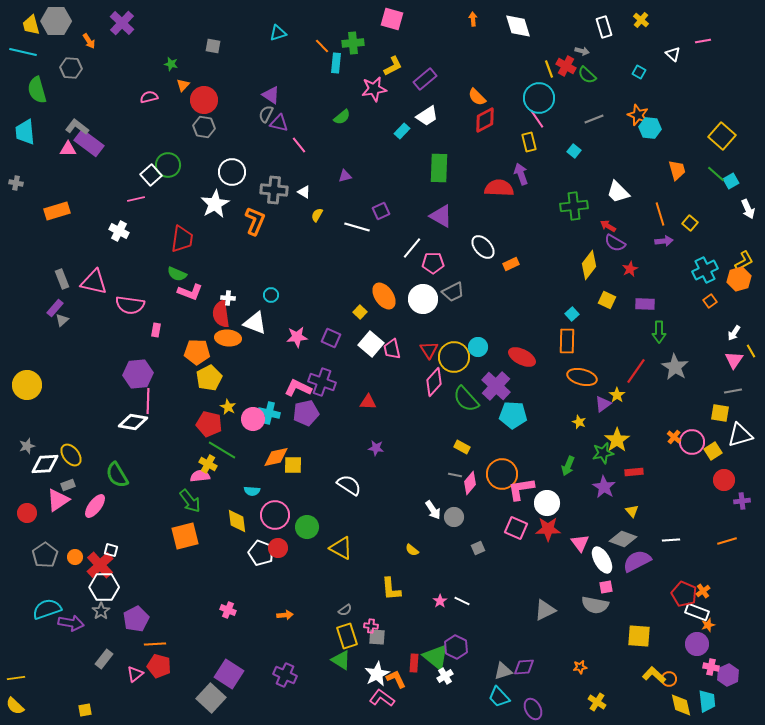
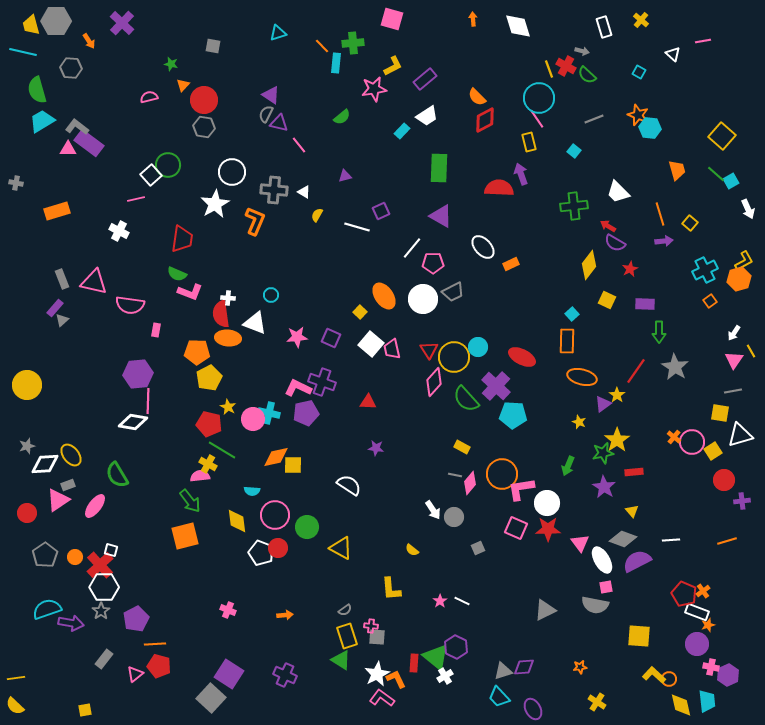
cyan trapezoid at (25, 132): moved 17 px right, 11 px up; rotated 64 degrees clockwise
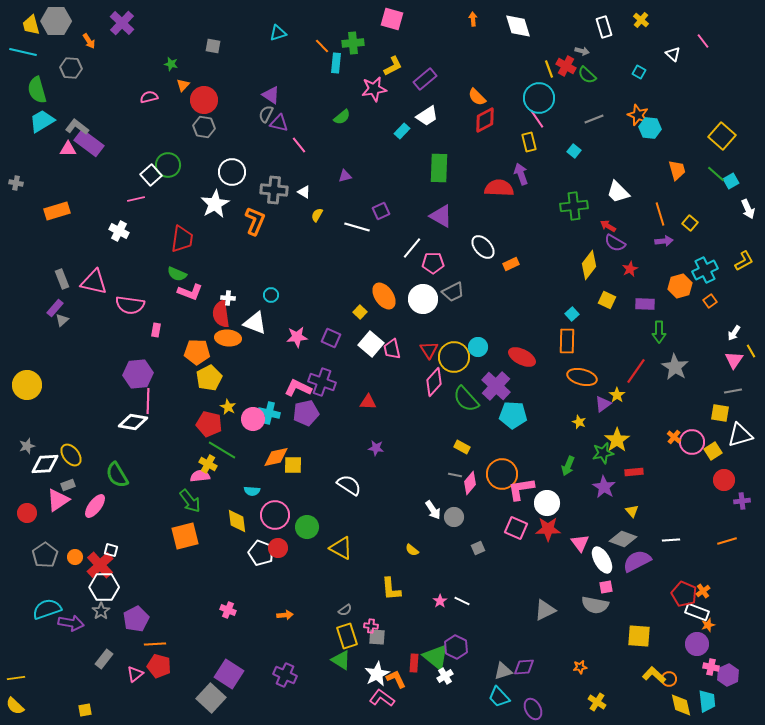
pink line at (703, 41): rotated 63 degrees clockwise
orange hexagon at (739, 279): moved 59 px left, 7 px down
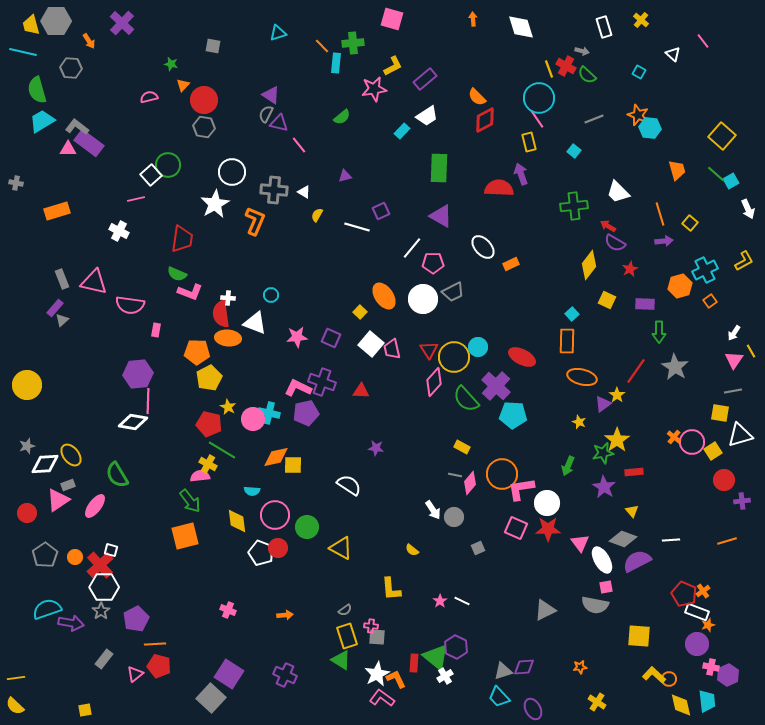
white diamond at (518, 26): moved 3 px right, 1 px down
red triangle at (368, 402): moved 7 px left, 11 px up
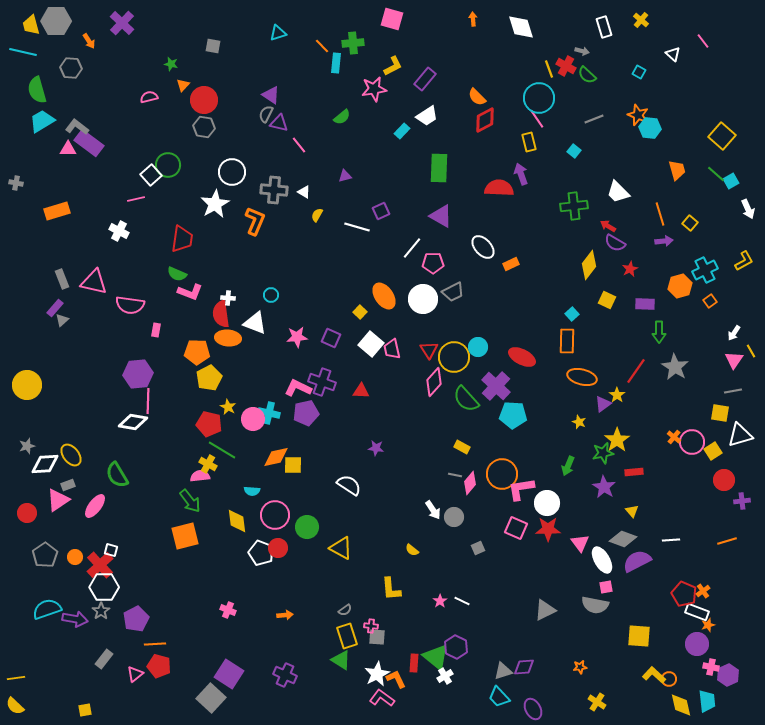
purple rectangle at (425, 79): rotated 10 degrees counterclockwise
purple arrow at (71, 623): moved 4 px right, 4 px up
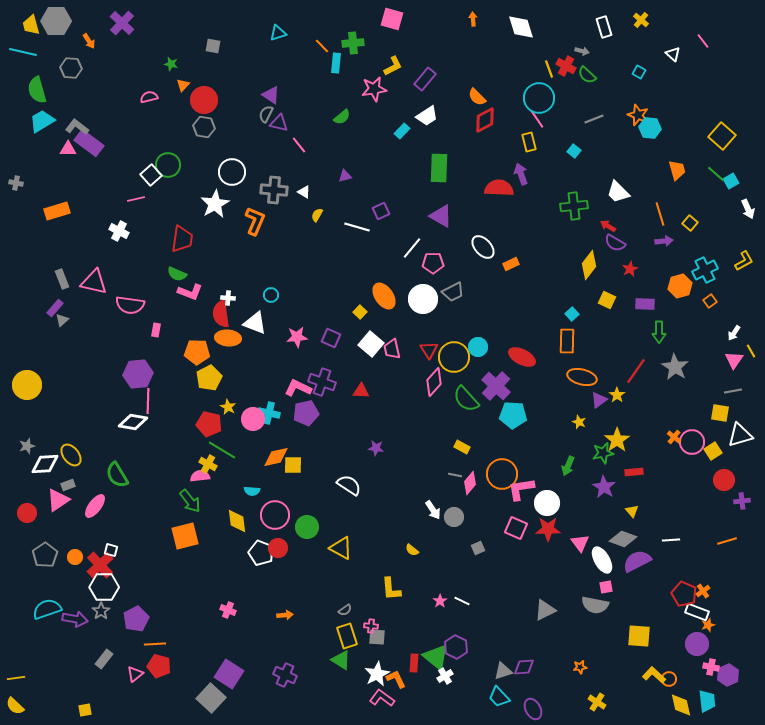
purple triangle at (603, 404): moved 4 px left, 4 px up
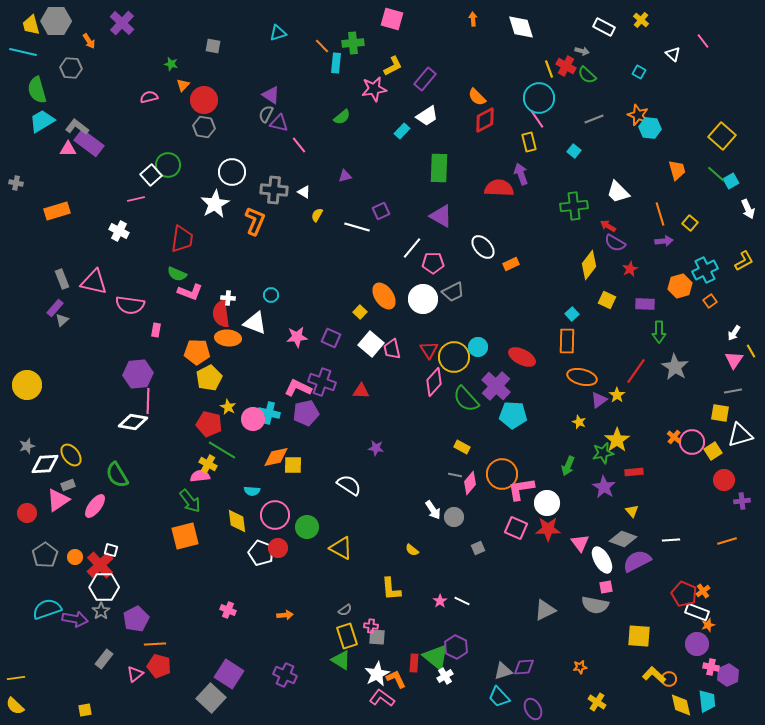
white rectangle at (604, 27): rotated 45 degrees counterclockwise
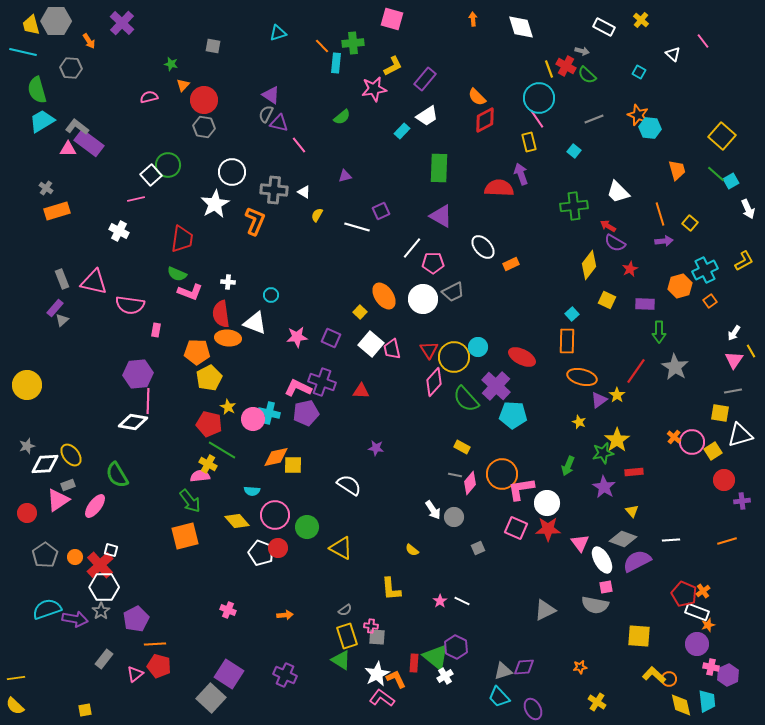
gray cross at (16, 183): moved 30 px right, 5 px down; rotated 24 degrees clockwise
white cross at (228, 298): moved 16 px up
yellow diamond at (237, 521): rotated 35 degrees counterclockwise
